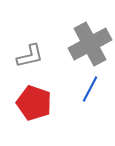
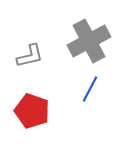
gray cross: moved 1 px left, 3 px up
red pentagon: moved 2 px left, 8 px down
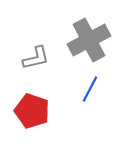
gray cross: moved 1 px up
gray L-shape: moved 6 px right, 2 px down
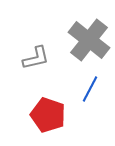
gray cross: rotated 24 degrees counterclockwise
red pentagon: moved 16 px right, 4 px down
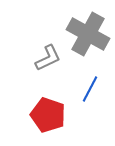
gray cross: moved 1 px left, 6 px up; rotated 9 degrees counterclockwise
gray L-shape: moved 12 px right; rotated 12 degrees counterclockwise
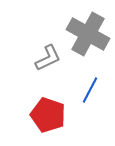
blue line: moved 1 px down
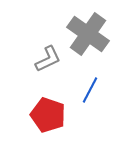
gray cross: rotated 6 degrees clockwise
gray L-shape: moved 1 px down
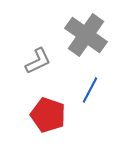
gray cross: moved 2 px left, 1 px down
gray L-shape: moved 10 px left, 2 px down
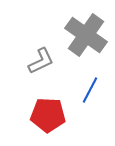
gray L-shape: moved 3 px right
red pentagon: rotated 16 degrees counterclockwise
